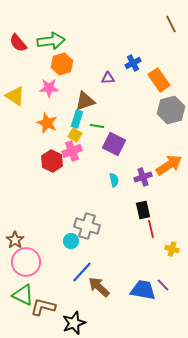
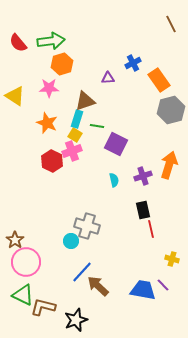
purple square: moved 2 px right
orange arrow: rotated 40 degrees counterclockwise
purple cross: moved 1 px up
yellow cross: moved 10 px down
brown arrow: moved 1 px left, 1 px up
black star: moved 2 px right, 3 px up
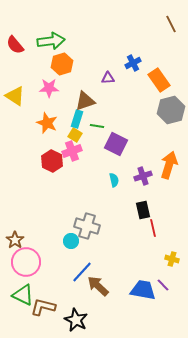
red semicircle: moved 3 px left, 2 px down
red line: moved 2 px right, 1 px up
black star: rotated 25 degrees counterclockwise
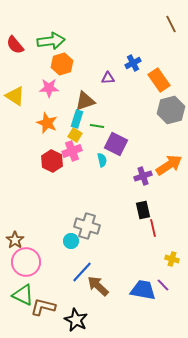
orange arrow: rotated 40 degrees clockwise
cyan semicircle: moved 12 px left, 20 px up
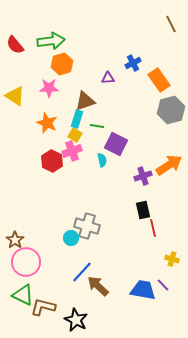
cyan circle: moved 3 px up
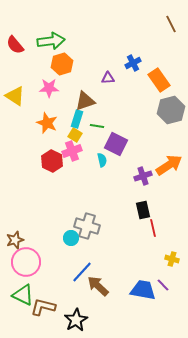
brown star: rotated 18 degrees clockwise
black star: rotated 15 degrees clockwise
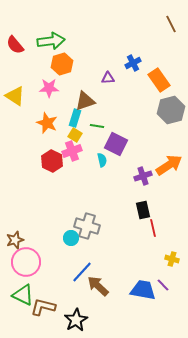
cyan rectangle: moved 2 px left, 1 px up
